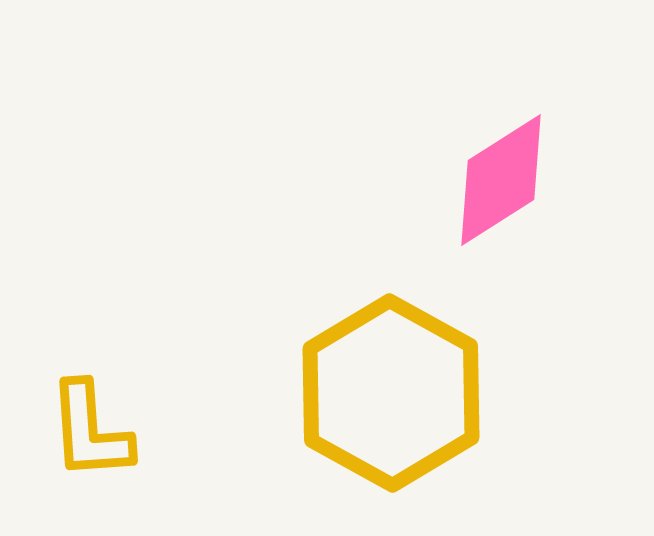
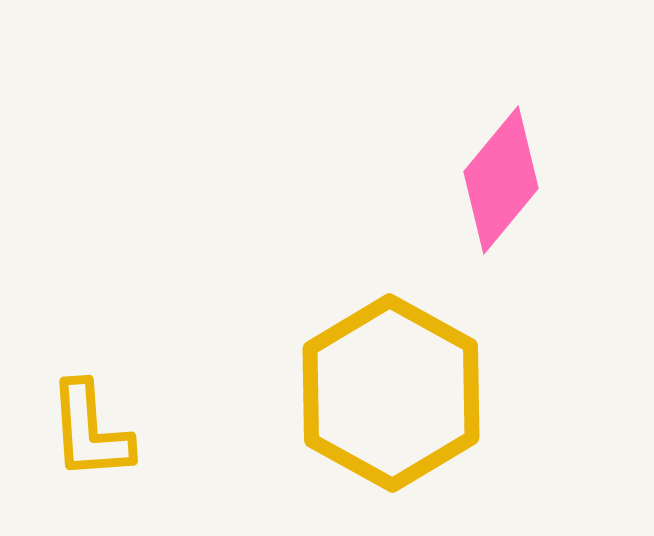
pink diamond: rotated 18 degrees counterclockwise
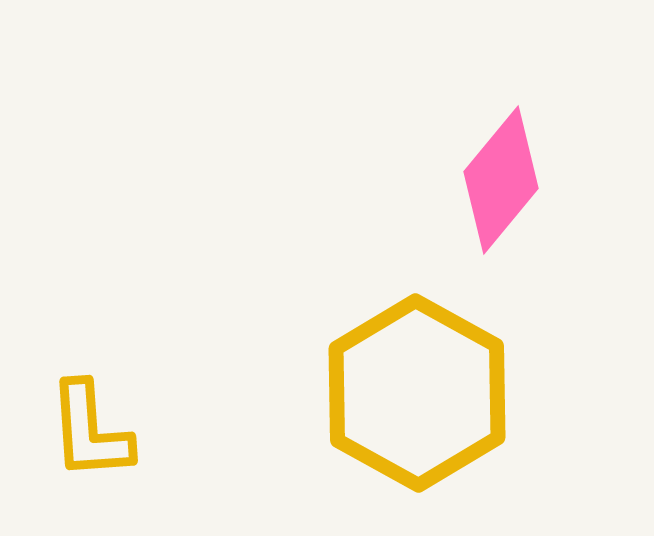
yellow hexagon: moved 26 px right
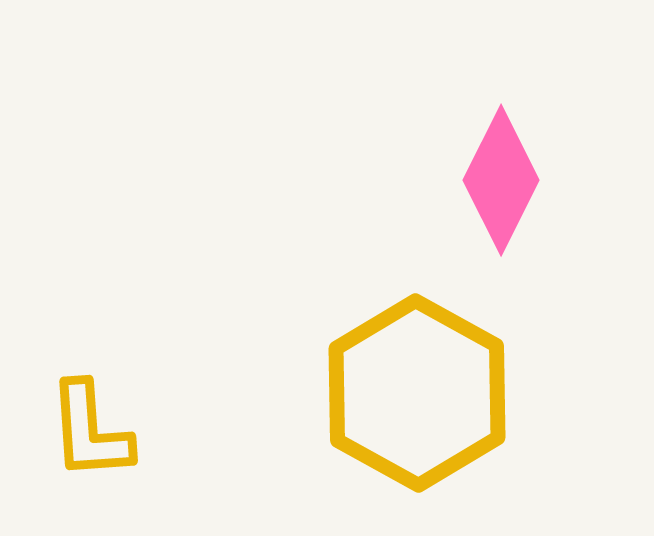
pink diamond: rotated 13 degrees counterclockwise
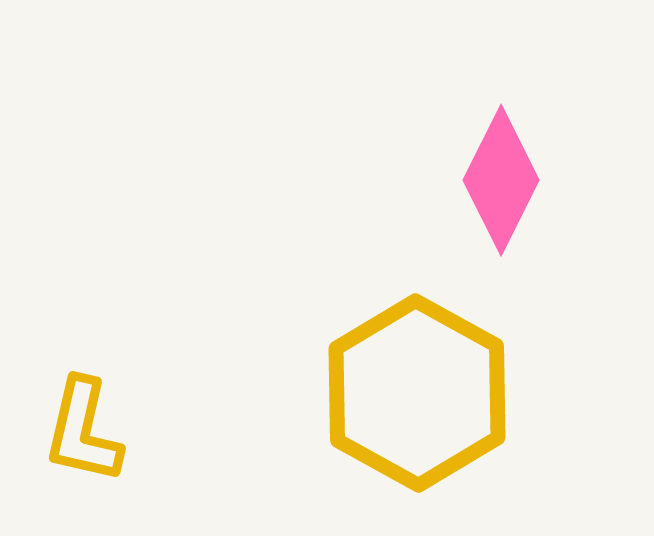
yellow L-shape: moved 7 px left; rotated 17 degrees clockwise
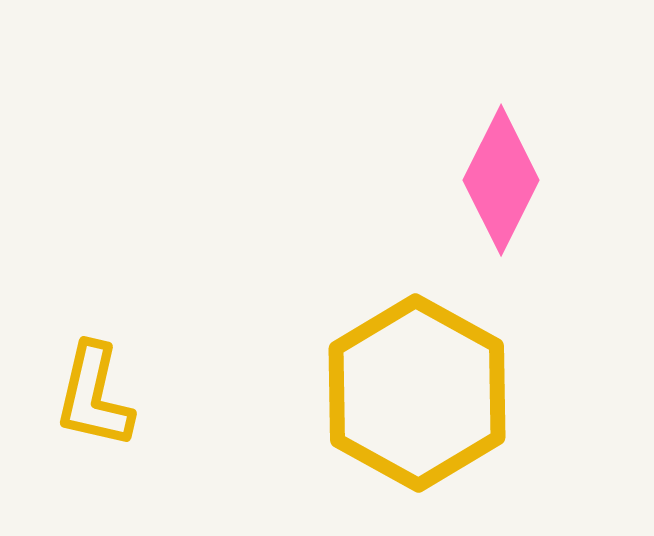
yellow L-shape: moved 11 px right, 35 px up
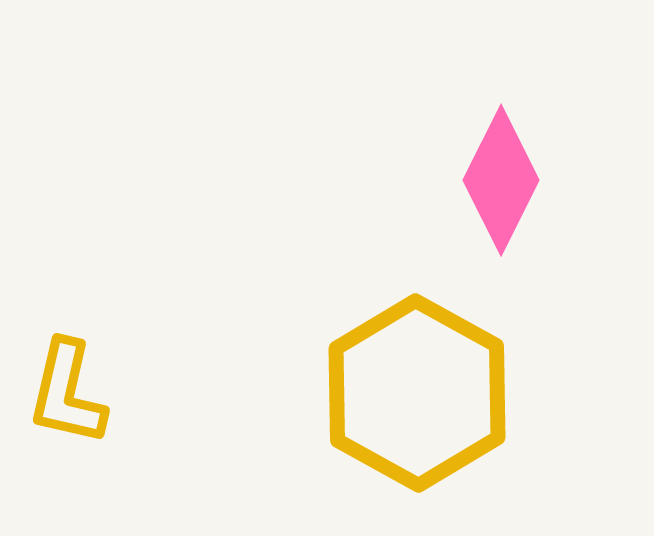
yellow L-shape: moved 27 px left, 3 px up
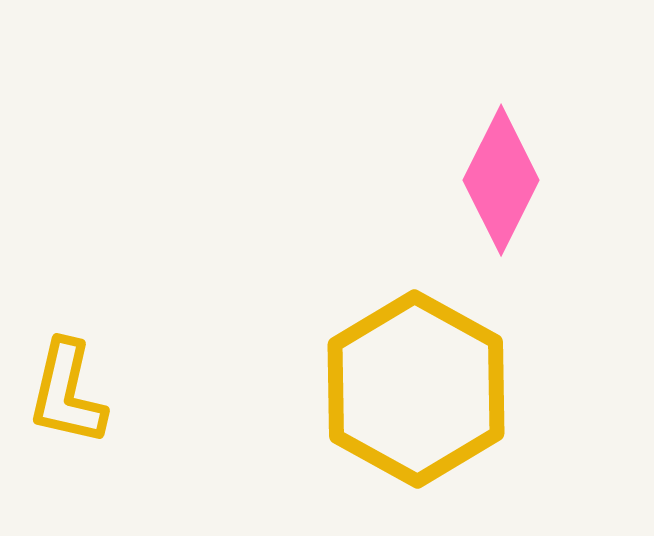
yellow hexagon: moved 1 px left, 4 px up
